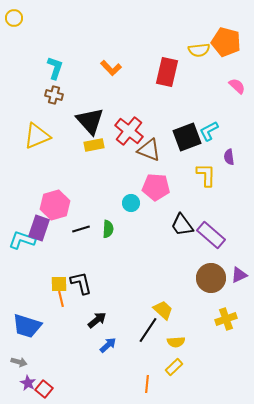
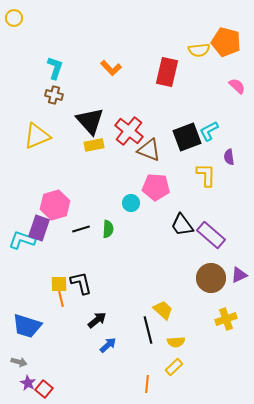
black line at (148, 330): rotated 48 degrees counterclockwise
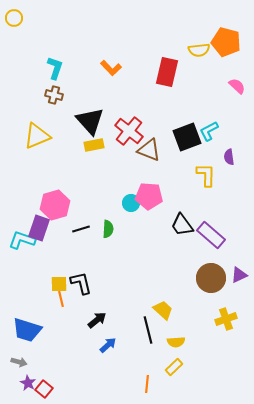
pink pentagon at (156, 187): moved 7 px left, 9 px down
blue trapezoid at (27, 326): moved 4 px down
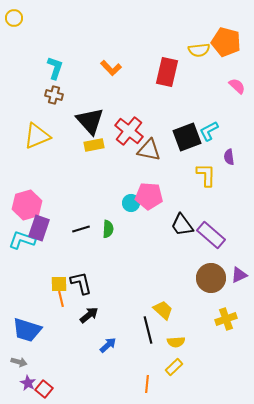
brown triangle at (149, 150): rotated 10 degrees counterclockwise
pink hexagon at (55, 205): moved 28 px left
black arrow at (97, 320): moved 8 px left, 5 px up
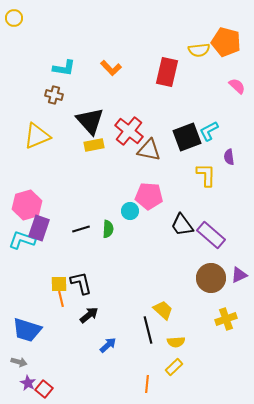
cyan L-shape at (55, 68): moved 9 px right; rotated 80 degrees clockwise
cyan circle at (131, 203): moved 1 px left, 8 px down
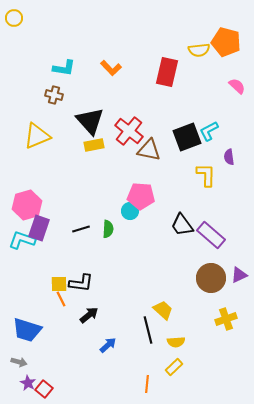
pink pentagon at (149, 196): moved 8 px left
black L-shape at (81, 283): rotated 110 degrees clockwise
orange line at (61, 299): rotated 14 degrees counterclockwise
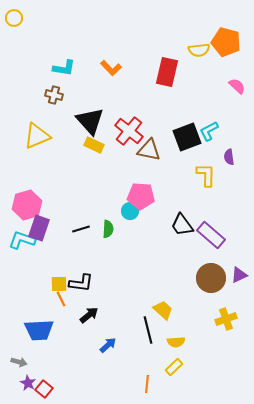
yellow rectangle at (94, 145): rotated 36 degrees clockwise
blue trapezoid at (27, 330): moved 12 px right; rotated 20 degrees counterclockwise
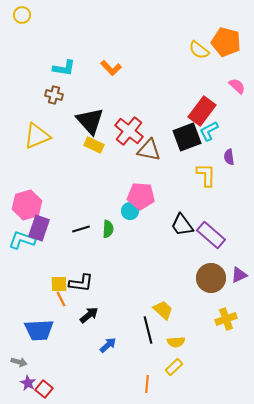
yellow circle at (14, 18): moved 8 px right, 3 px up
yellow semicircle at (199, 50): rotated 45 degrees clockwise
red rectangle at (167, 72): moved 35 px right, 39 px down; rotated 24 degrees clockwise
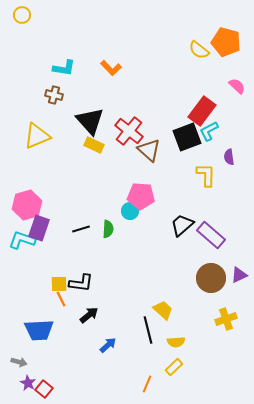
brown triangle at (149, 150): rotated 30 degrees clockwise
black trapezoid at (182, 225): rotated 85 degrees clockwise
orange line at (147, 384): rotated 18 degrees clockwise
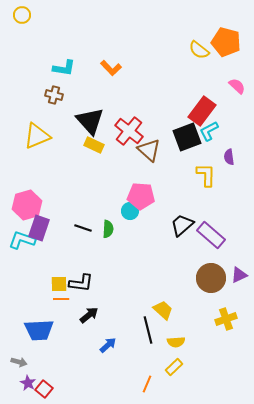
black line at (81, 229): moved 2 px right, 1 px up; rotated 36 degrees clockwise
orange line at (61, 299): rotated 63 degrees counterclockwise
